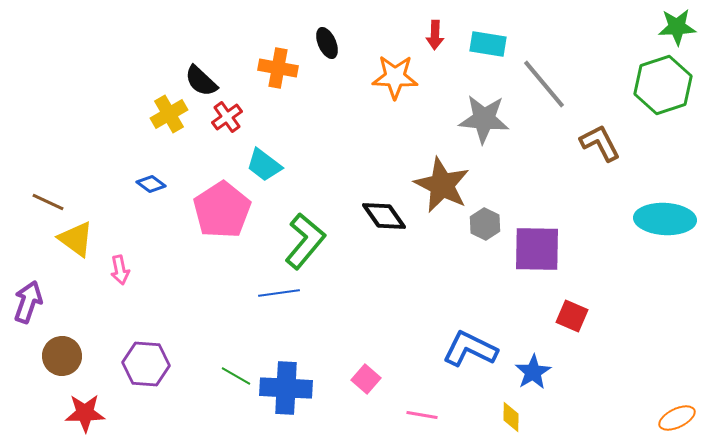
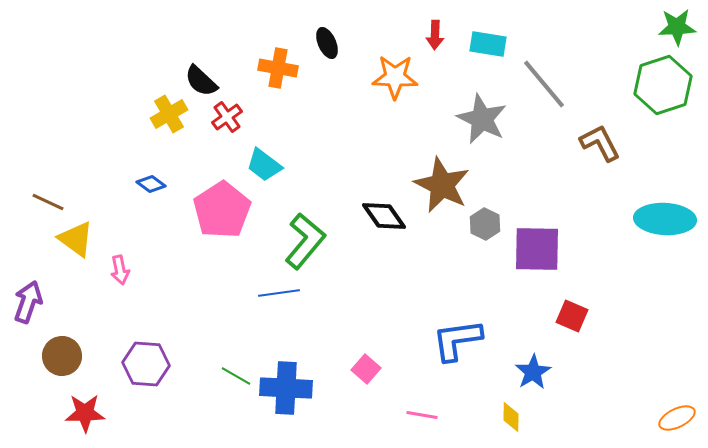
gray star: moved 2 px left; rotated 21 degrees clockwise
blue L-shape: moved 13 px left, 9 px up; rotated 34 degrees counterclockwise
pink square: moved 10 px up
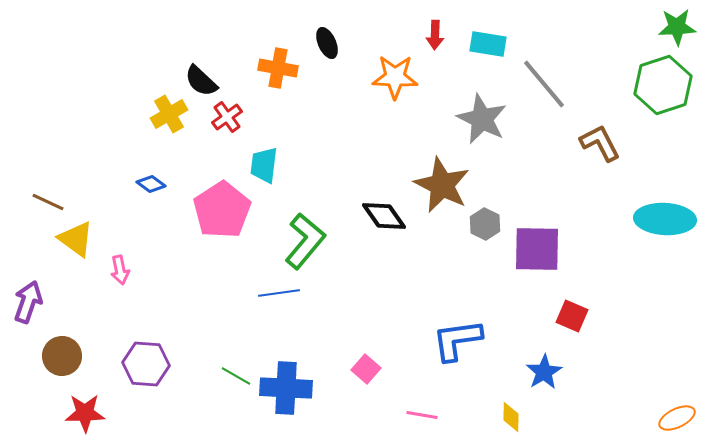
cyan trapezoid: rotated 60 degrees clockwise
blue star: moved 11 px right
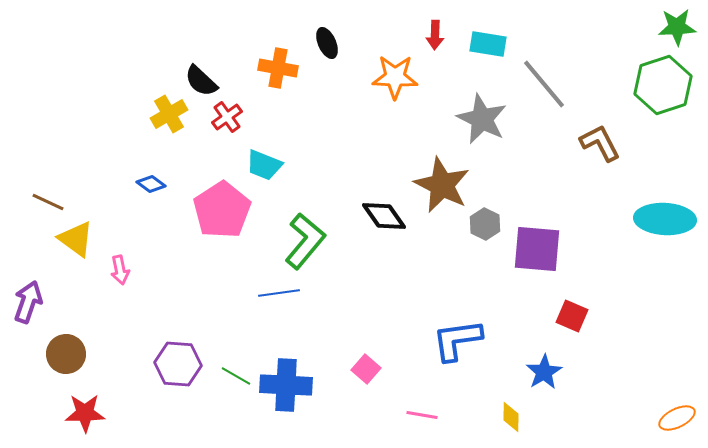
cyan trapezoid: rotated 75 degrees counterclockwise
purple square: rotated 4 degrees clockwise
brown circle: moved 4 px right, 2 px up
purple hexagon: moved 32 px right
blue cross: moved 3 px up
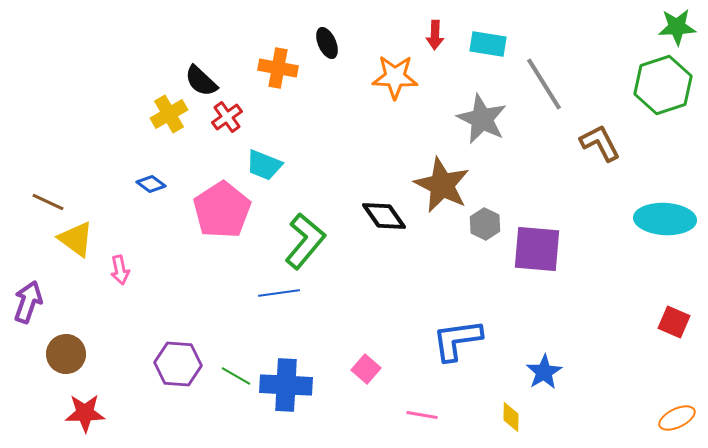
gray line: rotated 8 degrees clockwise
red square: moved 102 px right, 6 px down
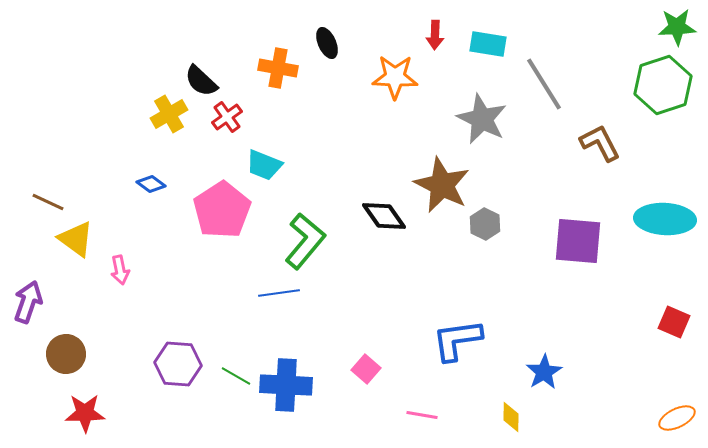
purple square: moved 41 px right, 8 px up
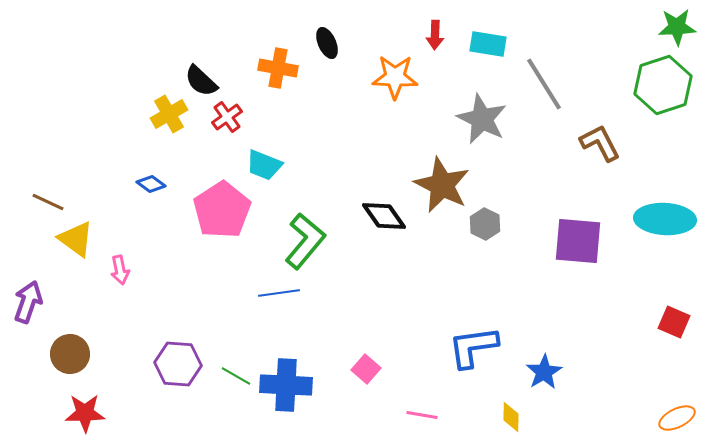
blue L-shape: moved 16 px right, 7 px down
brown circle: moved 4 px right
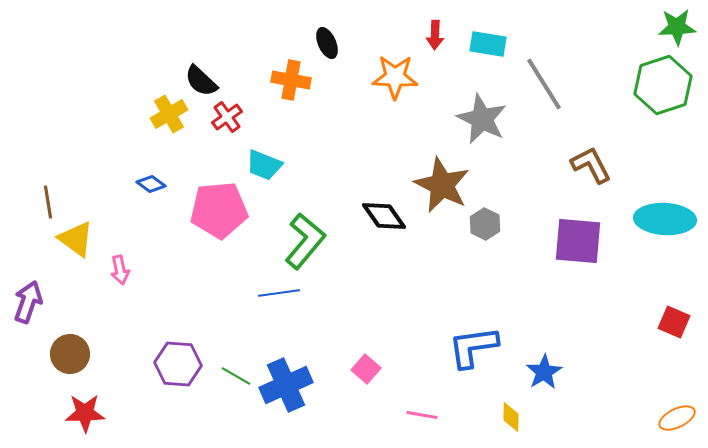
orange cross: moved 13 px right, 12 px down
brown L-shape: moved 9 px left, 22 px down
brown line: rotated 56 degrees clockwise
pink pentagon: moved 3 px left; rotated 28 degrees clockwise
blue cross: rotated 27 degrees counterclockwise
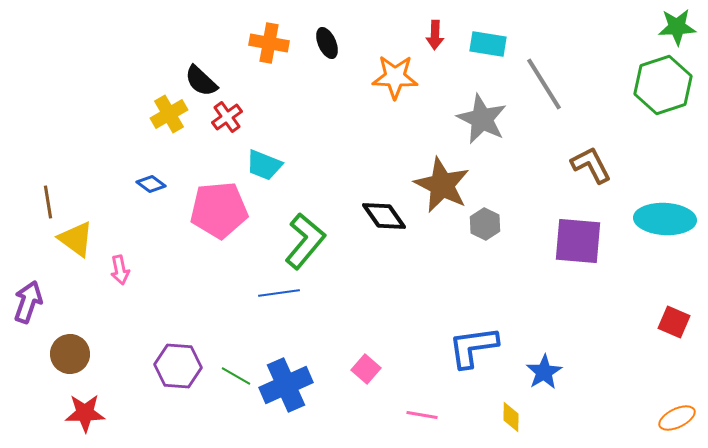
orange cross: moved 22 px left, 37 px up
purple hexagon: moved 2 px down
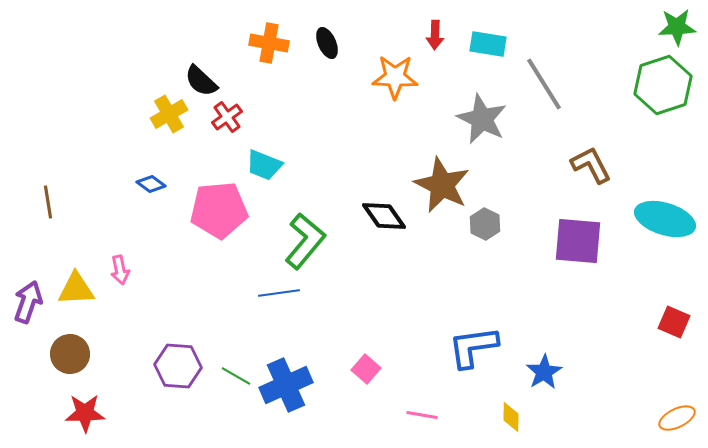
cyan ellipse: rotated 14 degrees clockwise
yellow triangle: moved 50 px down; rotated 39 degrees counterclockwise
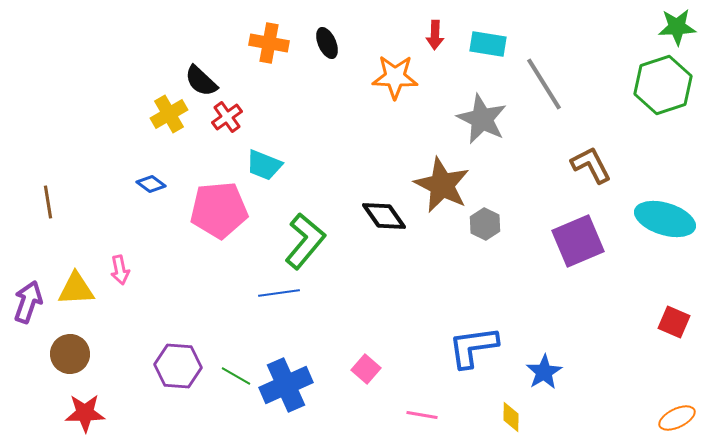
purple square: rotated 28 degrees counterclockwise
